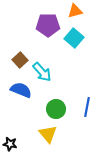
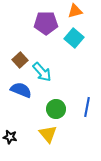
purple pentagon: moved 2 px left, 2 px up
black star: moved 7 px up
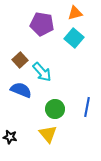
orange triangle: moved 2 px down
purple pentagon: moved 4 px left, 1 px down; rotated 10 degrees clockwise
green circle: moved 1 px left
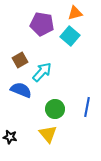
cyan square: moved 4 px left, 2 px up
brown square: rotated 14 degrees clockwise
cyan arrow: rotated 95 degrees counterclockwise
